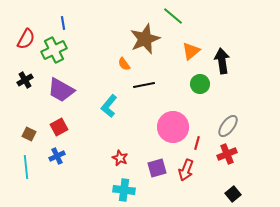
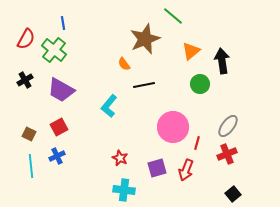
green cross: rotated 25 degrees counterclockwise
cyan line: moved 5 px right, 1 px up
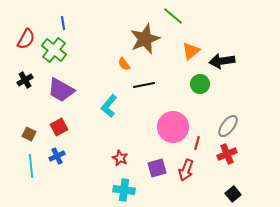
black arrow: rotated 90 degrees counterclockwise
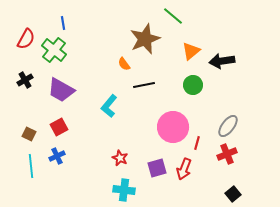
green circle: moved 7 px left, 1 px down
red arrow: moved 2 px left, 1 px up
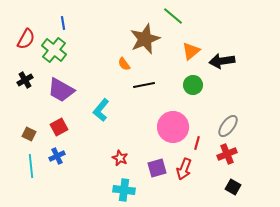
cyan L-shape: moved 8 px left, 4 px down
black square: moved 7 px up; rotated 21 degrees counterclockwise
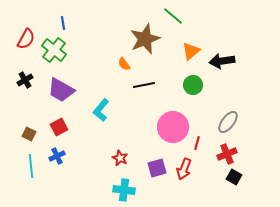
gray ellipse: moved 4 px up
black square: moved 1 px right, 10 px up
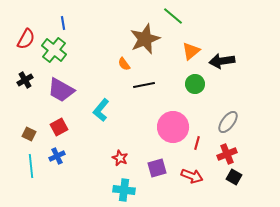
green circle: moved 2 px right, 1 px up
red arrow: moved 8 px right, 7 px down; rotated 90 degrees counterclockwise
